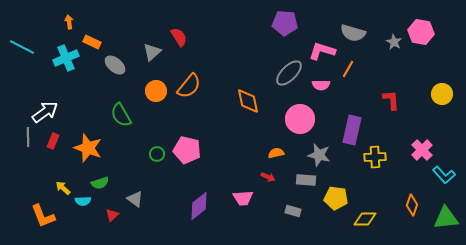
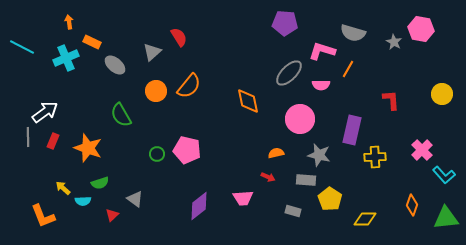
pink hexagon at (421, 32): moved 3 px up
yellow pentagon at (336, 198): moved 6 px left, 1 px down; rotated 25 degrees clockwise
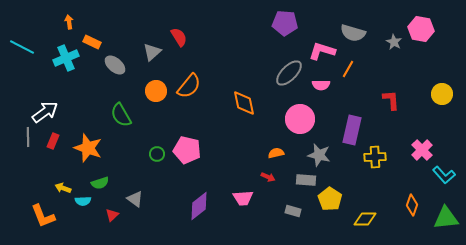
orange diamond at (248, 101): moved 4 px left, 2 px down
yellow arrow at (63, 188): rotated 21 degrees counterclockwise
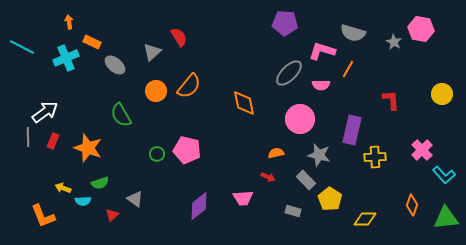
gray rectangle at (306, 180): rotated 42 degrees clockwise
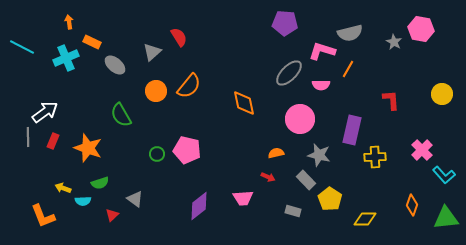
gray semicircle at (353, 33): moved 3 px left; rotated 30 degrees counterclockwise
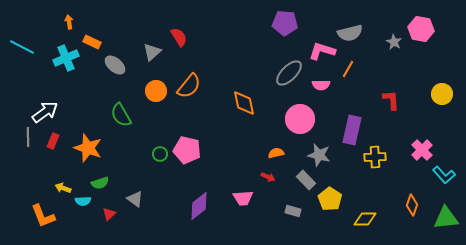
green circle at (157, 154): moved 3 px right
red triangle at (112, 215): moved 3 px left, 1 px up
